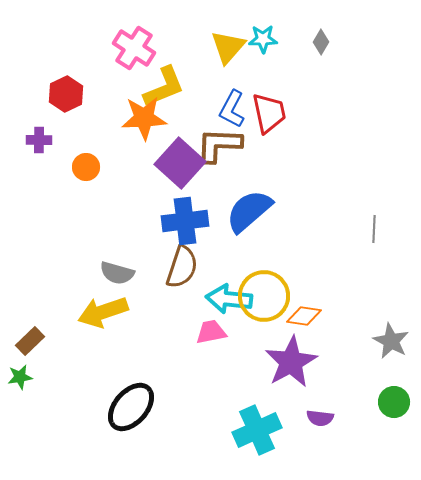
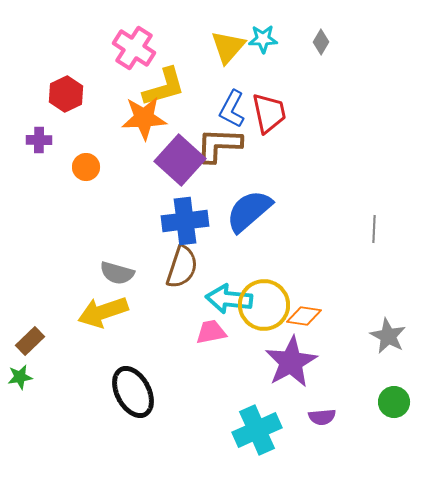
yellow L-shape: rotated 6 degrees clockwise
purple square: moved 3 px up
yellow circle: moved 9 px down
gray star: moved 3 px left, 5 px up
black ellipse: moved 2 px right, 15 px up; rotated 69 degrees counterclockwise
purple semicircle: moved 2 px right, 1 px up; rotated 12 degrees counterclockwise
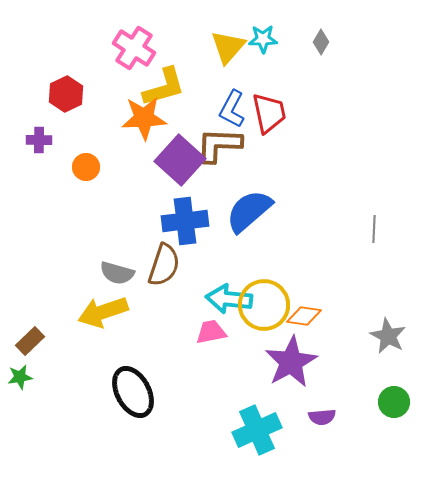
brown semicircle: moved 18 px left, 2 px up
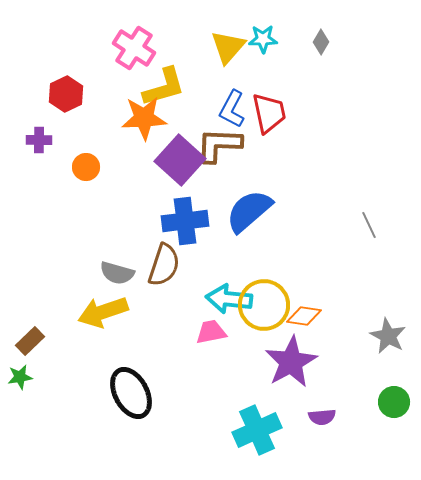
gray line: moved 5 px left, 4 px up; rotated 28 degrees counterclockwise
black ellipse: moved 2 px left, 1 px down
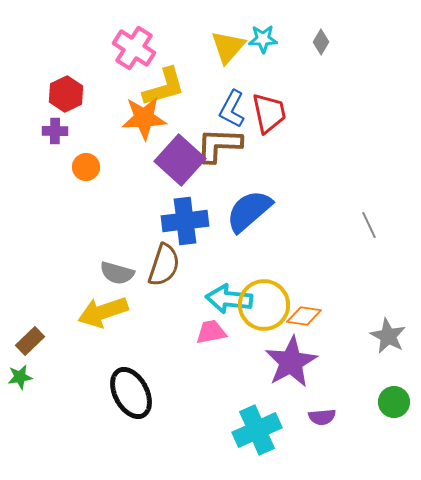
purple cross: moved 16 px right, 9 px up
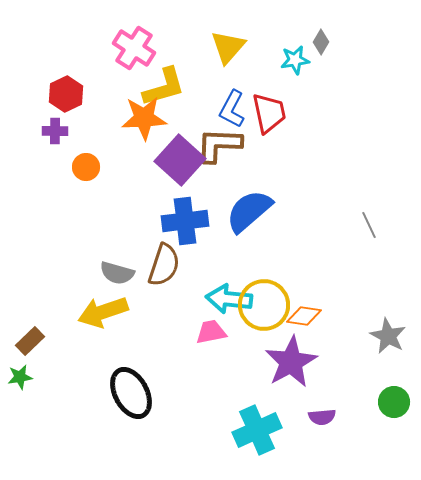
cyan star: moved 32 px right, 21 px down; rotated 8 degrees counterclockwise
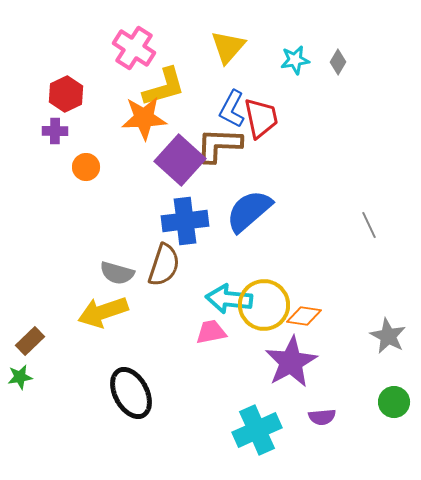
gray diamond: moved 17 px right, 20 px down
red trapezoid: moved 8 px left, 5 px down
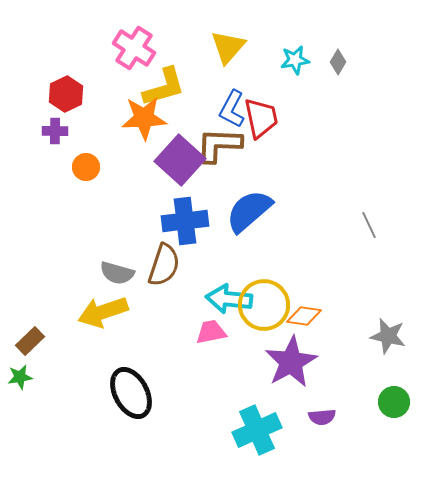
gray star: rotated 15 degrees counterclockwise
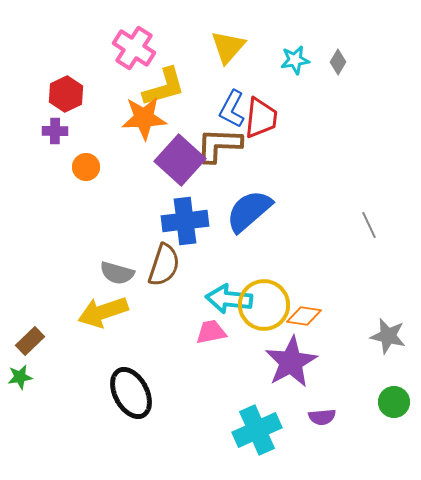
red trapezoid: rotated 18 degrees clockwise
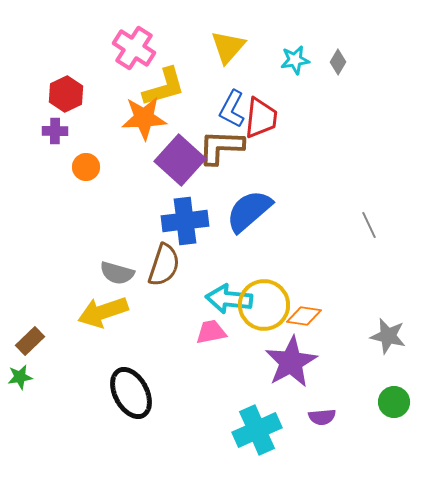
brown L-shape: moved 2 px right, 2 px down
